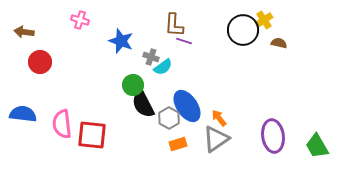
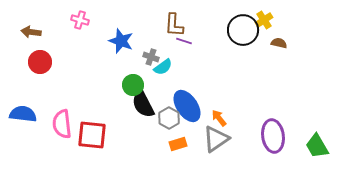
brown arrow: moved 7 px right
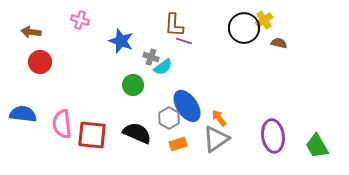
black circle: moved 1 px right, 2 px up
black semicircle: moved 6 px left, 29 px down; rotated 140 degrees clockwise
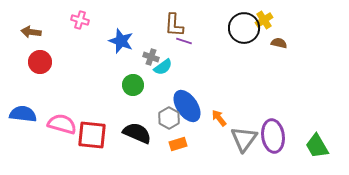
pink semicircle: rotated 112 degrees clockwise
gray triangle: moved 28 px right; rotated 20 degrees counterclockwise
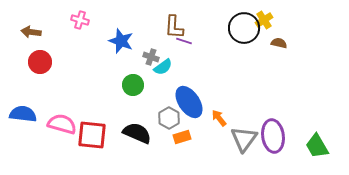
brown L-shape: moved 2 px down
blue ellipse: moved 2 px right, 4 px up
orange rectangle: moved 4 px right, 7 px up
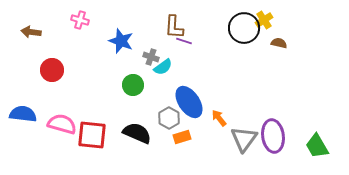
red circle: moved 12 px right, 8 px down
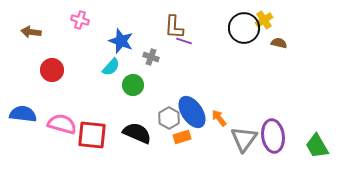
cyan semicircle: moved 52 px left; rotated 12 degrees counterclockwise
blue ellipse: moved 3 px right, 10 px down
